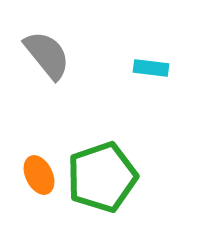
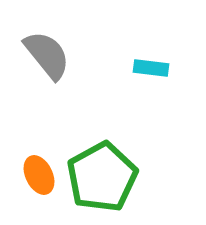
green pentagon: rotated 10 degrees counterclockwise
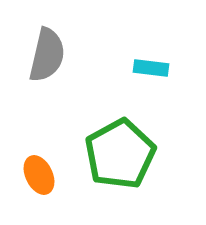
gray semicircle: rotated 52 degrees clockwise
green pentagon: moved 18 px right, 23 px up
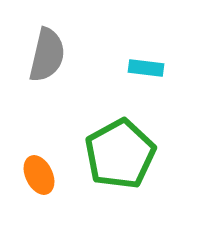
cyan rectangle: moved 5 px left
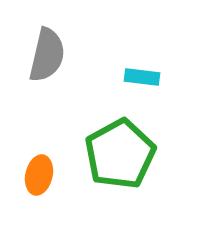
cyan rectangle: moved 4 px left, 9 px down
orange ellipse: rotated 39 degrees clockwise
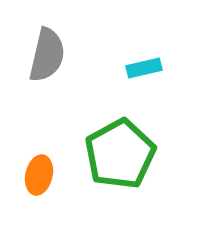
cyan rectangle: moved 2 px right, 9 px up; rotated 20 degrees counterclockwise
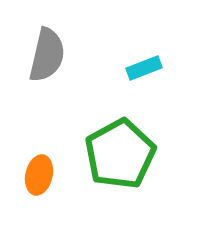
cyan rectangle: rotated 8 degrees counterclockwise
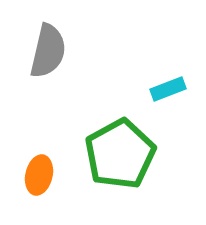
gray semicircle: moved 1 px right, 4 px up
cyan rectangle: moved 24 px right, 21 px down
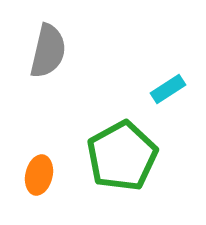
cyan rectangle: rotated 12 degrees counterclockwise
green pentagon: moved 2 px right, 2 px down
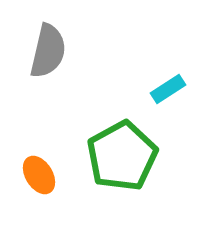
orange ellipse: rotated 45 degrees counterclockwise
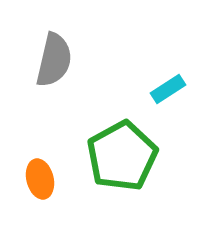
gray semicircle: moved 6 px right, 9 px down
orange ellipse: moved 1 px right, 4 px down; rotated 18 degrees clockwise
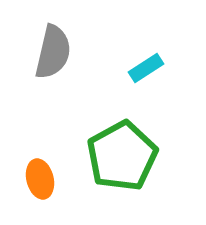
gray semicircle: moved 1 px left, 8 px up
cyan rectangle: moved 22 px left, 21 px up
